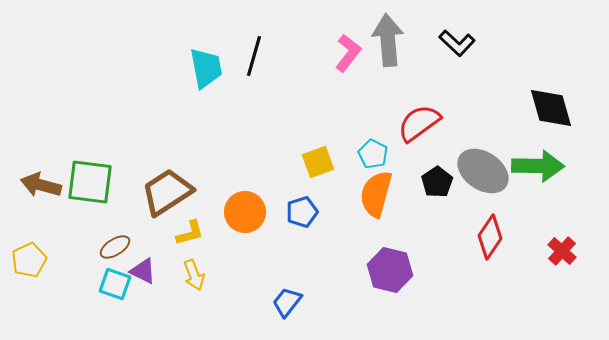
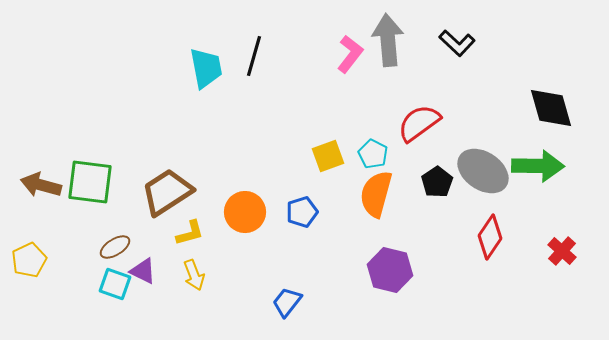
pink L-shape: moved 2 px right, 1 px down
yellow square: moved 10 px right, 6 px up
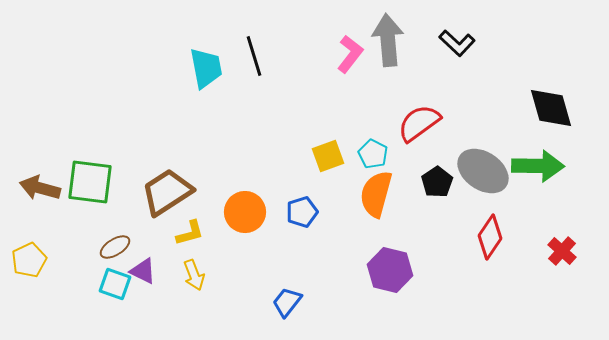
black line: rotated 33 degrees counterclockwise
brown arrow: moved 1 px left, 3 px down
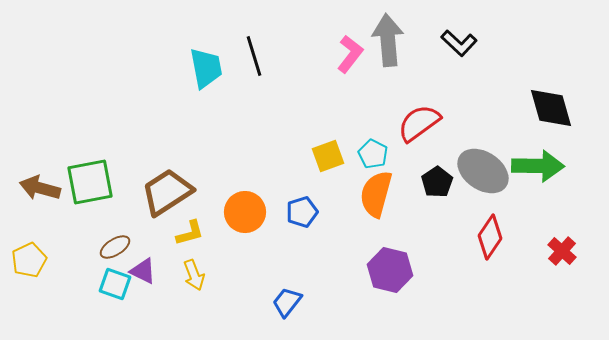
black L-shape: moved 2 px right
green square: rotated 18 degrees counterclockwise
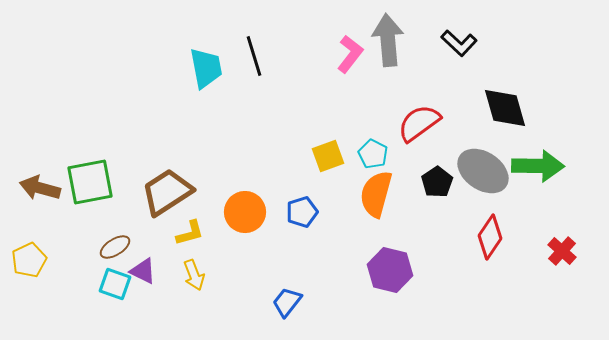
black diamond: moved 46 px left
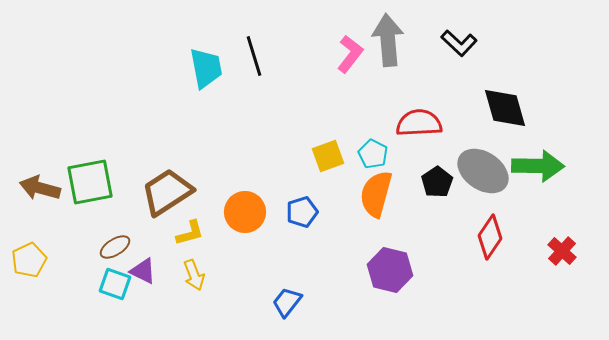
red semicircle: rotated 33 degrees clockwise
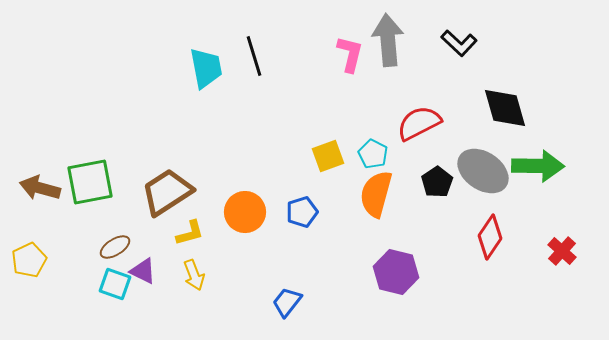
pink L-shape: rotated 24 degrees counterclockwise
red semicircle: rotated 24 degrees counterclockwise
purple hexagon: moved 6 px right, 2 px down
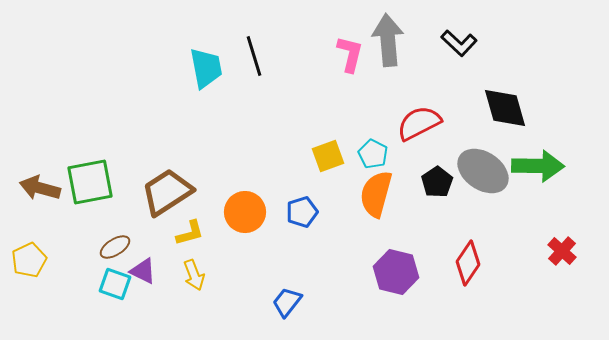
red diamond: moved 22 px left, 26 px down
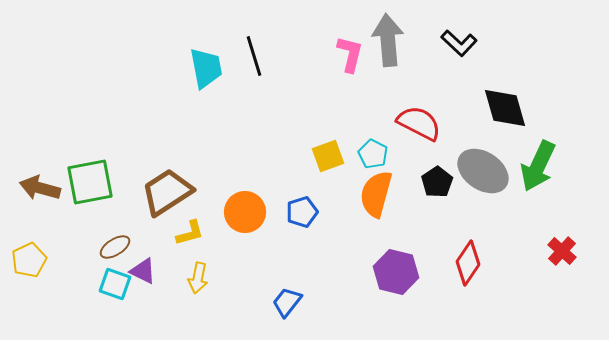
red semicircle: rotated 54 degrees clockwise
green arrow: rotated 114 degrees clockwise
yellow arrow: moved 4 px right, 3 px down; rotated 32 degrees clockwise
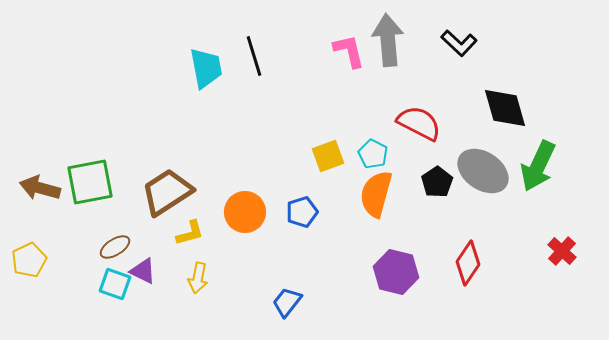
pink L-shape: moved 1 px left, 3 px up; rotated 27 degrees counterclockwise
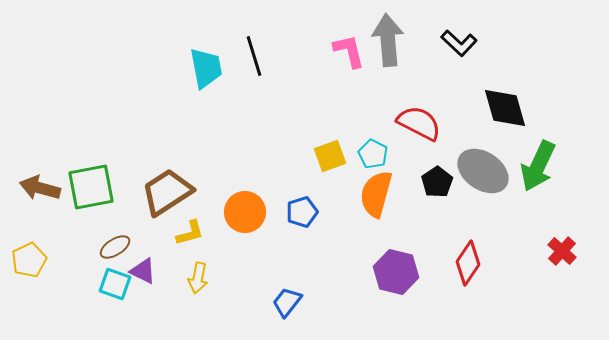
yellow square: moved 2 px right
green square: moved 1 px right, 5 px down
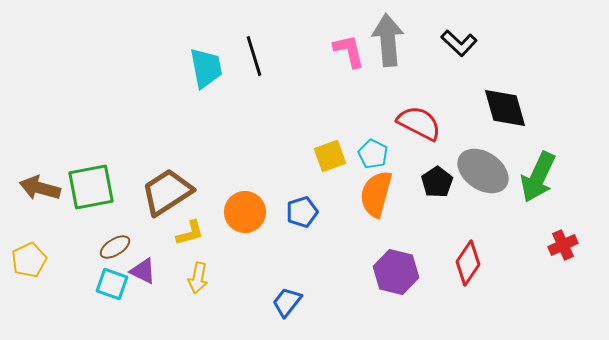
green arrow: moved 11 px down
red cross: moved 1 px right, 6 px up; rotated 24 degrees clockwise
cyan square: moved 3 px left
